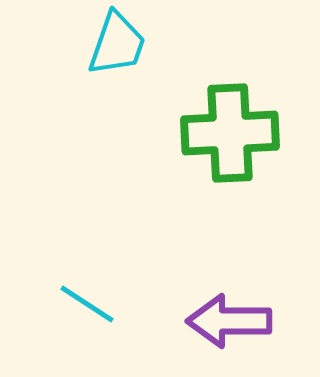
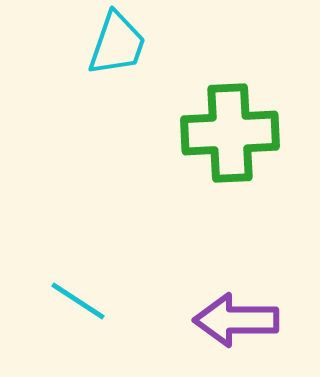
cyan line: moved 9 px left, 3 px up
purple arrow: moved 7 px right, 1 px up
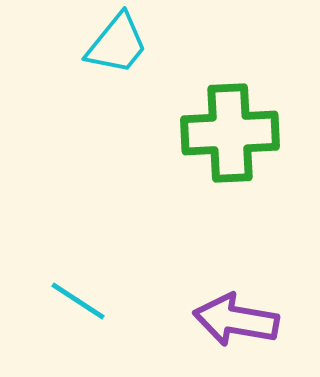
cyan trapezoid: rotated 20 degrees clockwise
purple arrow: rotated 10 degrees clockwise
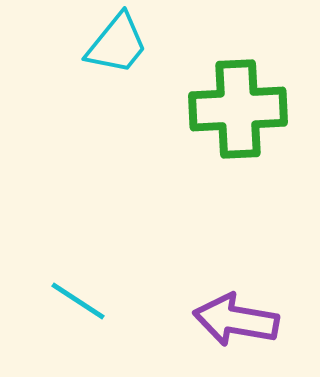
green cross: moved 8 px right, 24 px up
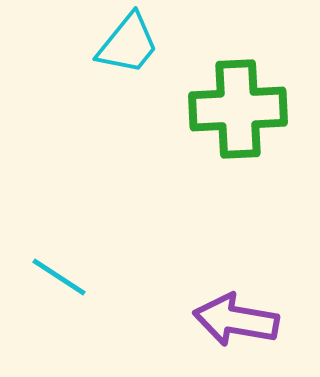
cyan trapezoid: moved 11 px right
cyan line: moved 19 px left, 24 px up
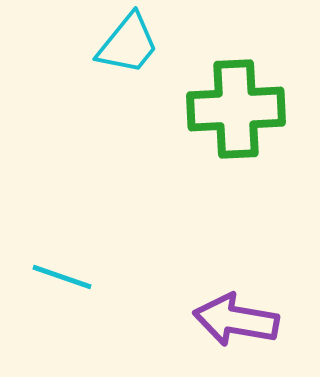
green cross: moved 2 px left
cyan line: moved 3 px right; rotated 14 degrees counterclockwise
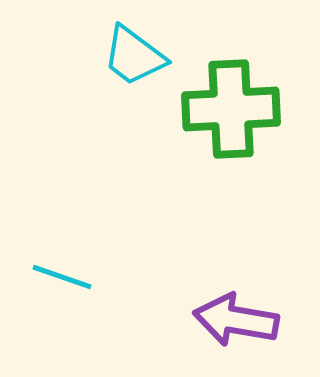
cyan trapezoid: moved 6 px right, 12 px down; rotated 88 degrees clockwise
green cross: moved 5 px left
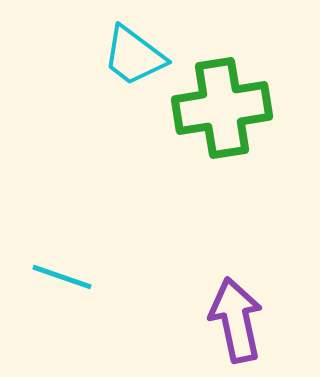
green cross: moved 9 px left, 1 px up; rotated 6 degrees counterclockwise
purple arrow: rotated 68 degrees clockwise
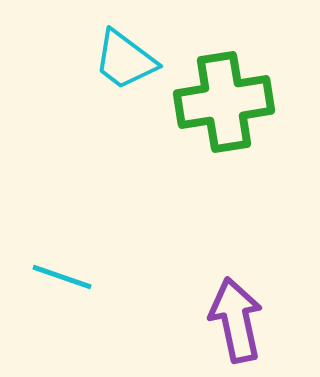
cyan trapezoid: moved 9 px left, 4 px down
green cross: moved 2 px right, 6 px up
